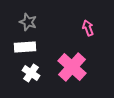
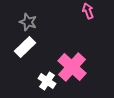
pink arrow: moved 17 px up
white rectangle: rotated 40 degrees counterclockwise
white cross: moved 16 px right, 8 px down
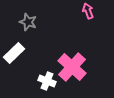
white rectangle: moved 11 px left, 6 px down
white cross: rotated 12 degrees counterclockwise
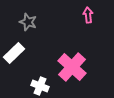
pink arrow: moved 4 px down; rotated 14 degrees clockwise
white cross: moved 7 px left, 5 px down
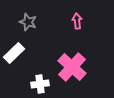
pink arrow: moved 11 px left, 6 px down
white cross: moved 2 px up; rotated 30 degrees counterclockwise
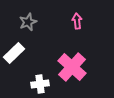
gray star: rotated 30 degrees clockwise
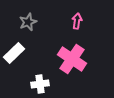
pink arrow: rotated 14 degrees clockwise
pink cross: moved 8 px up; rotated 8 degrees counterclockwise
